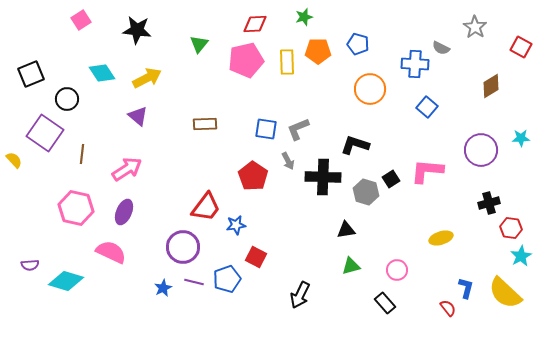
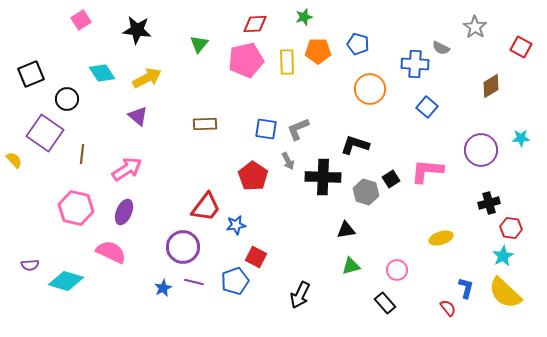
cyan star at (521, 256): moved 18 px left
blue pentagon at (227, 279): moved 8 px right, 2 px down
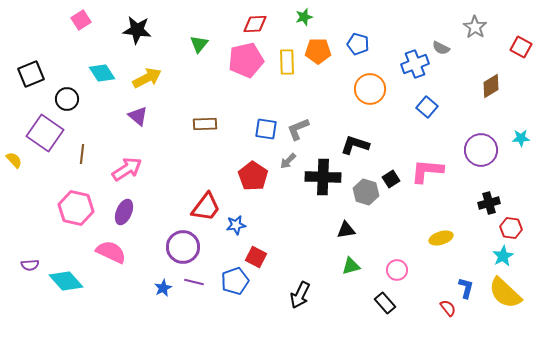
blue cross at (415, 64): rotated 24 degrees counterclockwise
gray arrow at (288, 161): rotated 72 degrees clockwise
cyan diamond at (66, 281): rotated 32 degrees clockwise
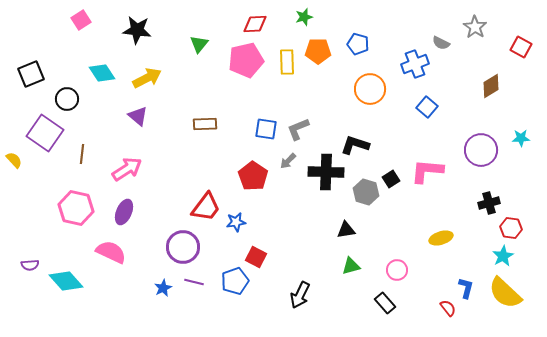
gray semicircle at (441, 48): moved 5 px up
black cross at (323, 177): moved 3 px right, 5 px up
blue star at (236, 225): moved 3 px up
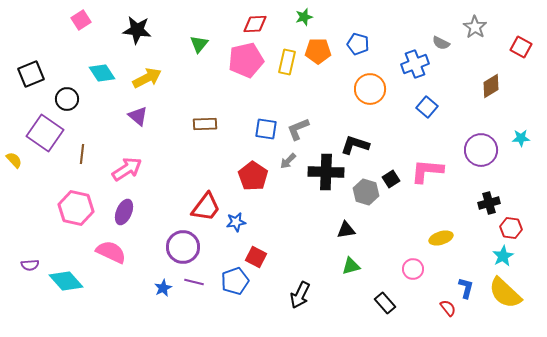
yellow rectangle at (287, 62): rotated 15 degrees clockwise
pink circle at (397, 270): moved 16 px right, 1 px up
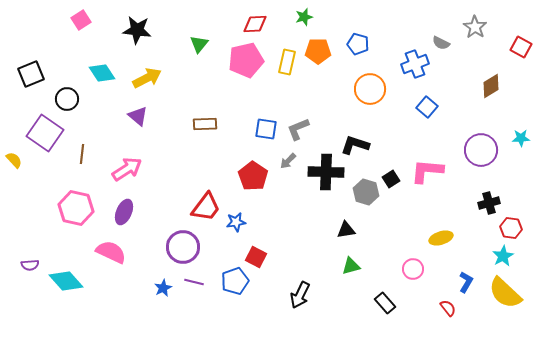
blue L-shape at (466, 288): moved 6 px up; rotated 15 degrees clockwise
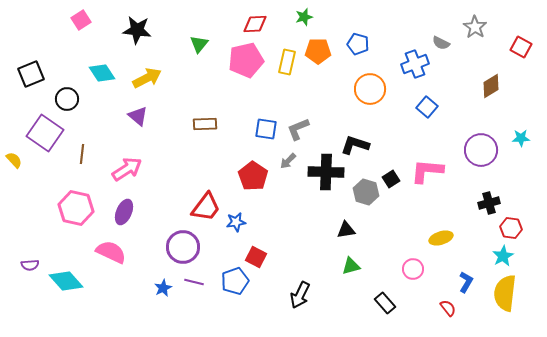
yellow semicircle at (505, 293): rotated 54 degrees clockwise
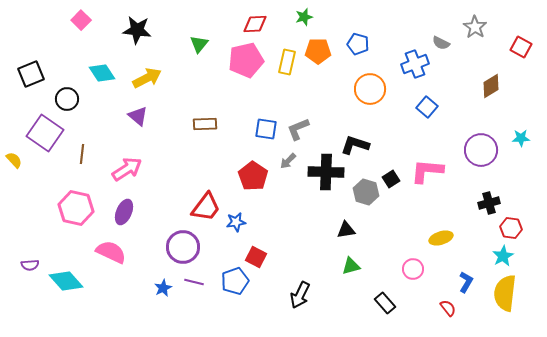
pink square at (81, 20): rotated 12 degrees counterclockwise
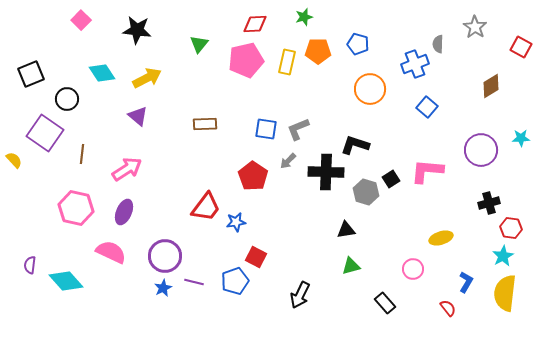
gray semicircle at (441, 43): moved 3 px left, 1 px down; rotated 66 degrees clockwise
purple circle at (183, 247): moved 18 px left, 9 px down
purple semicircle at (30, 265): rotated 102 degrees clockwise
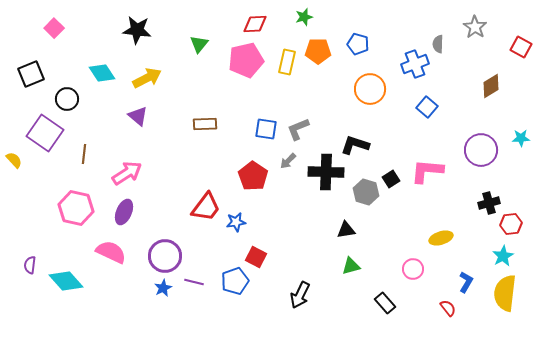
pink square at (81, 20): moved 27 px left, 8 px down
brown line at (82, 154): moved 2 px right
pink arrow at (127, 169): moved 4 px down
red hexagon at (511, 228): moved 4 px up; rotated 15 degrees counterclockwise
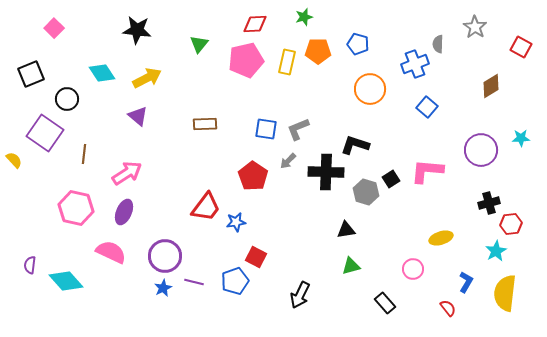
cyan star at (503, 256): moved 7 px left, 5 px up
